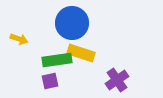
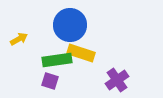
blue circle: moved 2 px left, 2 px down
yellow arrow: rotated 48 degrees counterclockwise
purple square: rotated 30 degrees clockwise
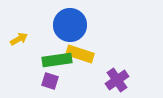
yellow rectangle: moved 1 px left, 1 px down
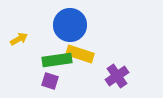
purple cross: moved 4 px up
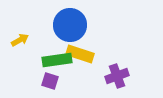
yellow arrow: moved 1 px right, 1 px down
purple cross: rotated 15 degrees clockwise
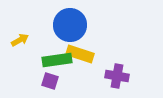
purple cross: rotated 30 degrees clockwise
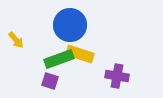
yellow arrow: moved 4 px left; rotated 78 degrees clockwise
green rectangle: moved 2 px right, 1 px up; rotated 12 degrees counterclockwise
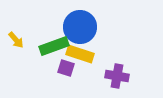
blue circle: moved 10 px right, 2 px down
green rectangle: moved 5 px left, 13 px up
purple square: moved 16 px right, 13 px up
